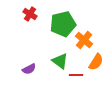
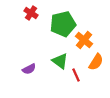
red cross: moved 1 px right, 1 px up
red line: rotated 64 degrees clockwise
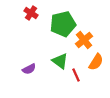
orange cross: rotated 12 degrees clockwise
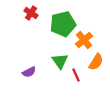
green triangle: rotated 18 degrees clockwise
purple semicircle: moved 3 px down
